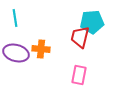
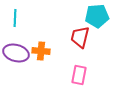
cyan line: rotated 12 degrees clockwise
cyan pentagon: moved 5 px right, 6 px up
orange cross: moved 2 px down
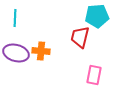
pink rectangle: moved 15 px right
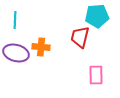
cyan line: moved 2 px down
orange cross: moved 4 px up
pink rectangle: moved 2 px right; rotated 12 degrees counterclockwise
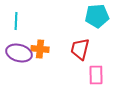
cyan line: moved 1 px right, 1 px down
red trapezoid: moved 12 px down
orange cross: moved 1 px left, 2 px down
purple ellipse: moved 3 px right
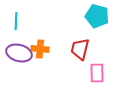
cyan pentagon: rotated 20 degrees clockwise
pink rectangle: moved 1 px right, 2 px up
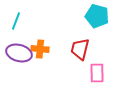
cyan line: rotated 18 degrees clockwise
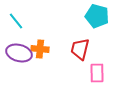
cyan line: rotated 60 degrees counterclockwise
